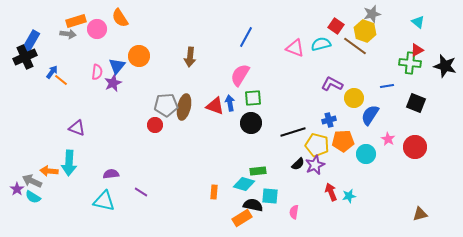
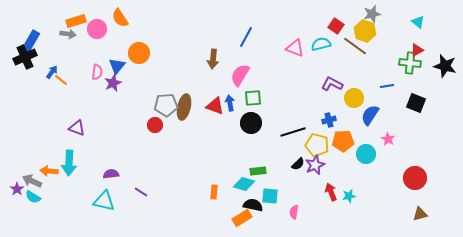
orange circle at (139, 56): moved 3 px up
brown arrow at (190, 57): moved 23 px right, 2 px down
red circle at (415, 147): moved 31 px down
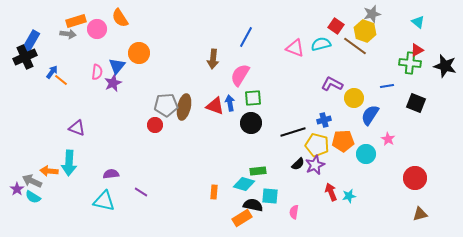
blue cross at (329, 120): moved 5 px left
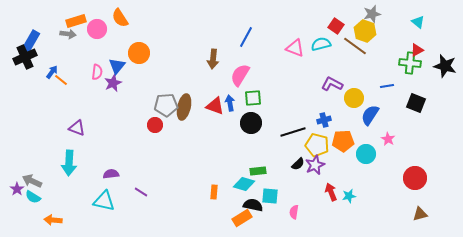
orange arrow at (49, 171): moved 4 px right, 49 px down
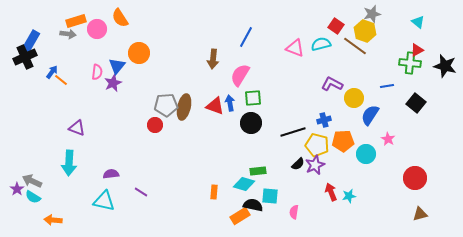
black square at (416, 103): rotated 18 degrees clockwise
orange rectangle at (242, 218): moved 2 px left, 2 px up
